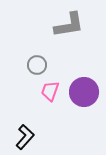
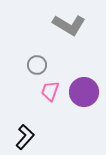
gray L-shape: rotated 40 degrees clockwise
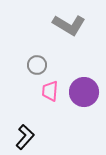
pink trapezoid: rotated 15 degrees counterclockwise
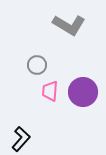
purple circle: moved 1 px left
black L-shape: moved 4 px left, 2 px down
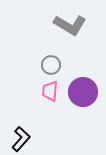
gray L-shape: moved 1 px right
gray circle: moved 14 px right
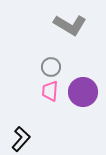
gray circle: moved 2 px down
